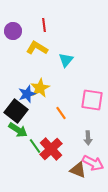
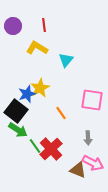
purple circle: moved 5 px up
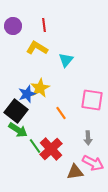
brown triangle: moved 3 px left, 2 px down; rotated 30 degrees counterclockwise
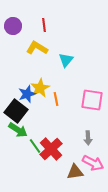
orange line: moved 5 px left, 14 px up; rotated 24 degrees clockwise
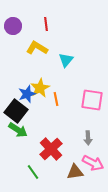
red line: moved 2 px right, 1 px up
green line: moved 2 px left, 26 px down
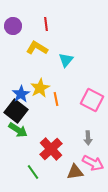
blue star: moved 6 px left; rotated 12 degrees counterclockwise
pink square: rotated 20 degrees clockwise
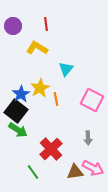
cyan triangle: moved 9 px down
pink arrow: moved 5 px down
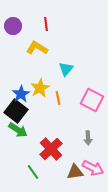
orange line: moved 2 px right, 1 px up
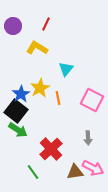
red line: rotated 32 degrees clockwise
